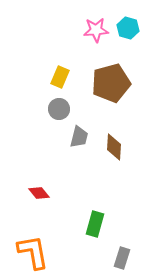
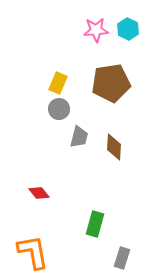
cyan hexagon: moved 1 px down; rotated 10 degrees clockwise
yellow rectangle: moved 2 px left, 6 px down
brown pentagon: rotated 6 degrees clockwise
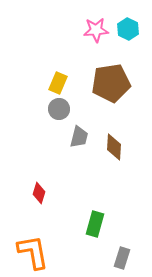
red diamond: rotated 55 degrees clockwise
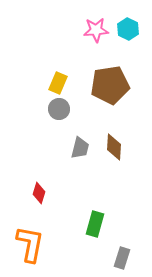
brown pentagon: moved 1 px left, 2 px down
gray trapezoid: moved 1 px right, 11 px down
orange L-shape: moved 3 px left, 8 px up; rotated 21 degrees clockwise
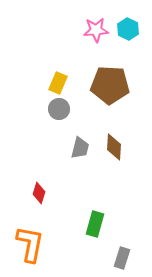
brown pentagon: rotated 12 degrees clockwise
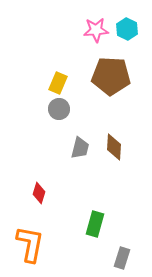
cyan hexagon: moved 1 px left
brown pentagon: moved 1 px right, 9 px up
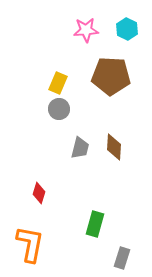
pink star: moved 10 px left
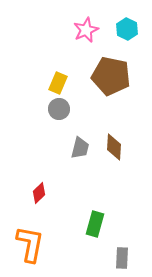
pink star: rotated 20 degrees counterclockwise
brown pentagon: rotated 9 degrees clockwise
red diamond: rotated 30 degrees clockwise
gray rectangle: rotated 15 degrees counterclockwise
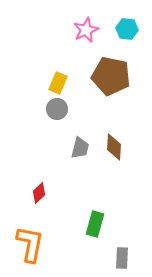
cyan hexagon: rotated 20 degrees counterclockwise
gray circle: moved 2 px left
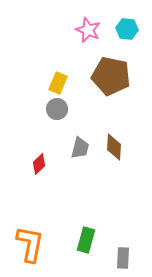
pink star: moved 2 px right; rotated 25 degrees counterclockwise
red diamond: moved 29 px up
green rectangle: moved 9 px left, 16 px down
gray rectangle: moved 1 px right
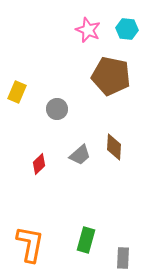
yellow rectangle: moved 41 px left, 9 px down
gray trapezoid: moved 7 px down; rotated 35 degrees clockwise
